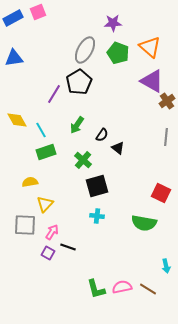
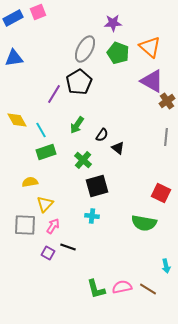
gray ellipse: moved 1 px up
cyan cross: moved 5 px left
pink arrow: moved 1 px right, 6 px up
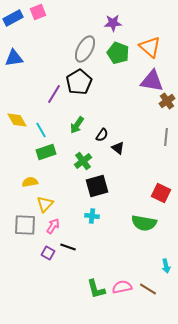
purple triangle: rotated 20 degrees counterclockwise
green cross: moved 1 px down; rotated 12 degrees clockwise
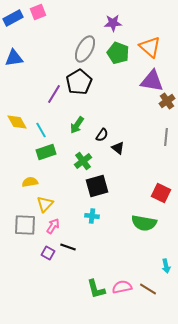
yellow diamond: moved 2 px down
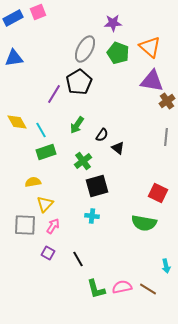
yellow semicircle: moved 3 px right
red square: moved 3 px left
black line: moved 10 px right, 12 px down; rotated 42 degrees clockwise
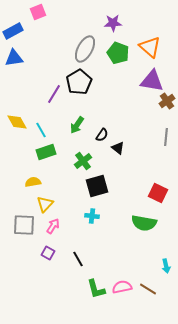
blue rectangle: moved 13 px down
gray square: moved 1 px left
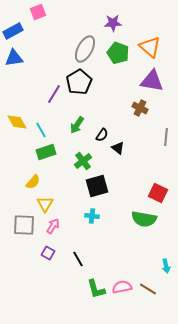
brown cross: moved 27 px left, 7 px down; rotated 28 degrees counterclockwise
yellow semicircle: rotated 140 degrees clockwise
yellow triangle: rotated 12 degrees counterclockwise
green semicircle: moved 4 px up
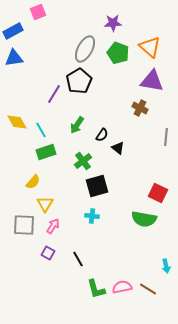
black pentagon: moved 1 px up
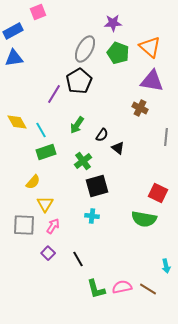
purple square: rotated 16 degrees clockwise
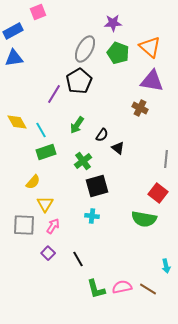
gray line: moved 22 px down
red square: rotated 12 degrees clockwise
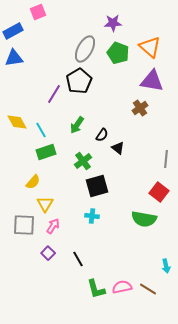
brown cross: rotated 28 degrees clockwise
red square: moved 1 px right, 1 px up
